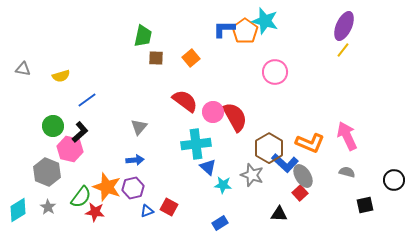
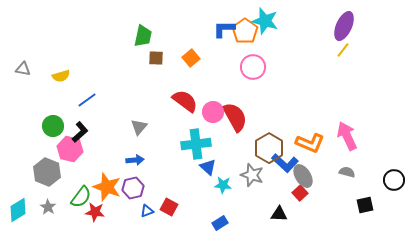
pink circle at (275, 72): moved 22 px left, 5 px up
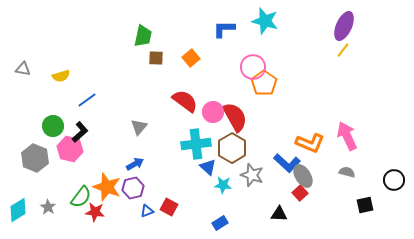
orange pentagon at (245, 31): moved 19 px right, 52 px down
brown hexagon at (269, 148): moved 37 px left
blue arrow at (135, 160): moved 4 px down; rotated 24 degrees counterclockwise
blue L-shape at (285, 163): moved 2 px right
gray hexagon at (47, 172): moved 12 px left, 14 px up
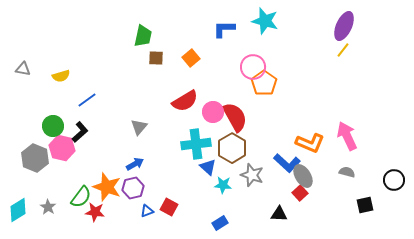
red semicircle at (185, 101): rotated 112 degrees clockwise
pink hexagon at (70, 149): moved 8 px left, 1 px up
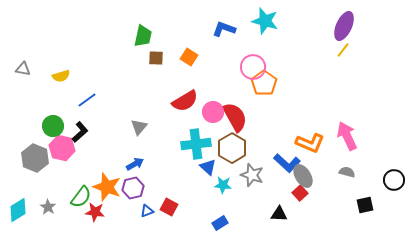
blue L-shape at (224, 29): rotated 20 degrees clockwise
orange square at (191, 58): moved 2 px left, 1 px up; rotated 18 degrees counterclockwise
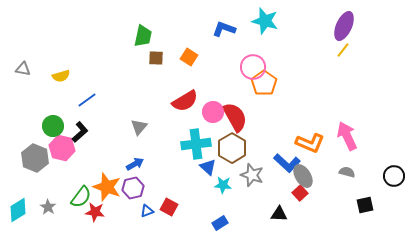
black circle at (394, 180): moved 4 px up
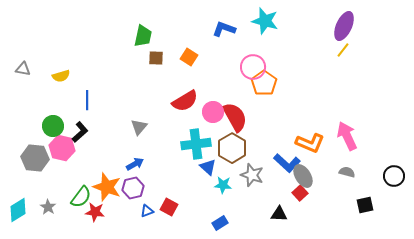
blue line at (87, 100): rotated 54 degrees counterclockwise
gray hexagon at (35, 158): rotated 16 degrees counterclockwise
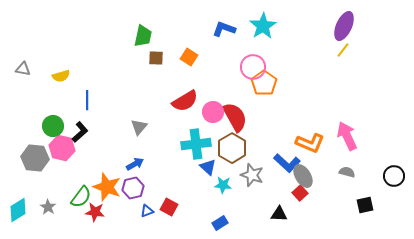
cyan star at (265, 21): moved 2 px left, 5 px down; rotated 24 degrees clockwise
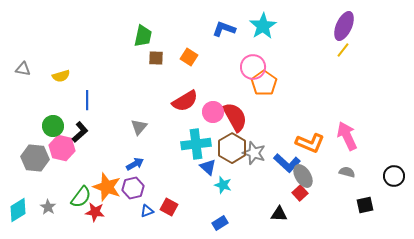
gray star at (252, 175): moved 2 px right, 22 px up
cyan star at (223, 185): rotated 12 degrees clockwise
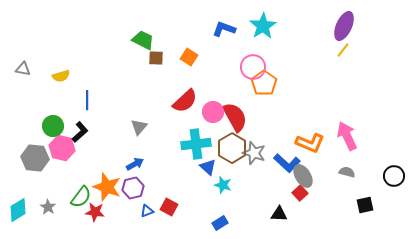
green trapezoid at (143, 36): moved 4 px down; rotated 75 degrees counterclockwise
red semicircle at (185, 101): rotated 12 degrees counterclockwise
